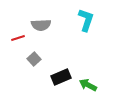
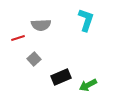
green arrow: rotated 54 degrees counterclockwise
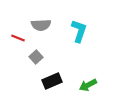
cyan L-shape: moved 7 px left, 11 px down
red line: rotated 40 degrees clockwise
gray square: moved 2 px right, 2 px up
black rectangle: moved 9 px left, 4 px down
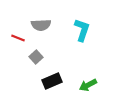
cyan L-shape: moved 3 px right, 1 px up
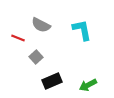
gray semicircle: rotated 30 degrees clockwise
cyan L-shape: rotated 30 degrees counterclockwise
